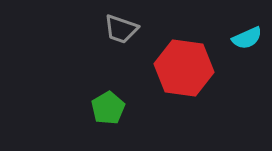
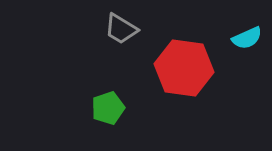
gray trapezoid: rotated 12 degrees clockwise
green pentagon: rotated 12 degrees clockwise
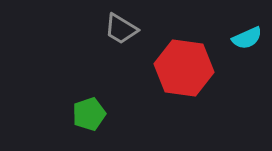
green pentagon: moved 19 px left, 6 px down
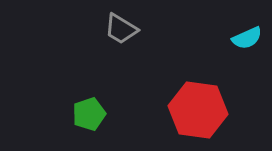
red hexagon: moved 14 px right, 42 px down
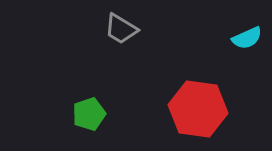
red hexagon: moved 1 px up
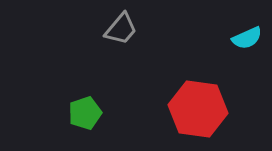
gray trapezoid: rotated 81 degrees counterclockwise
green pentagon: moved 4 px left, 1 px up
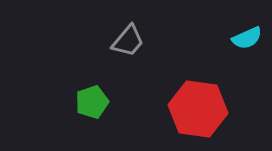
gray trapezoid: moved 7 px right, 12 px down
green pentagon: moved 7 px right, 11 px up
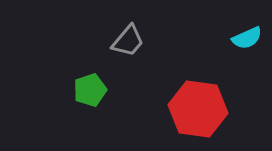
green pentagon: moved 2 px left, 12 px up
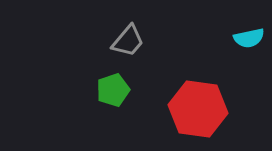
cyan semicircle: moved 2 px right; rotated 12 degrees clockwise
green pentagon: moved 23 px right
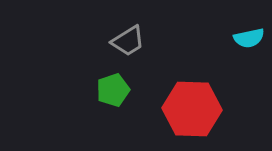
gray trapezoid: rotated 18 degrees clockwise
red hexagon: moved 6 px left; rotated 6 degrees counterclockwise
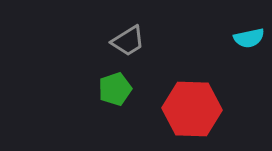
green pentagon: moved 2 px right, 1 px up
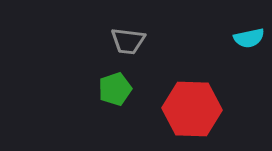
gray trapezoid: rotated 39 degrees clockwise
